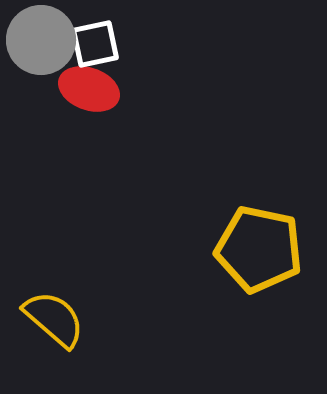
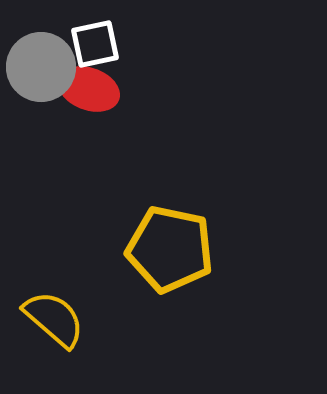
gray circle: moved 27 px down
yellow pentagon: moved 89 px left
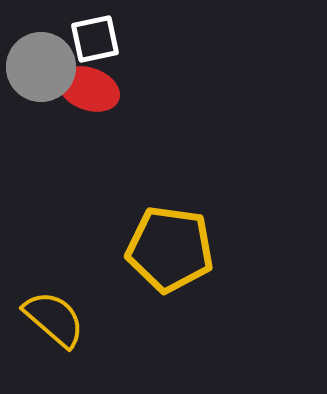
white square: moved 5 px up
yellow pentagon: rotated 4 degrees counterclockwise
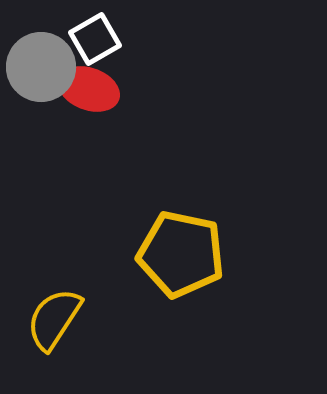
white square: rotated 18 degrees counterclockwise
yellow pentagon: moved 11 px right, 5 px down; rotated 4 degrees clockwise
yellow semicircle: rotated 98 degrees counterclockwise
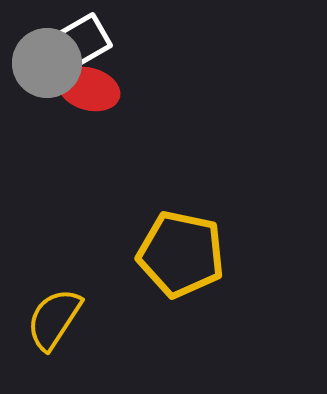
white square: moved 9 px left
gray circle: moved 6 px right, 4 px up
red ellipse: rotated 4 degrees counterclockwise
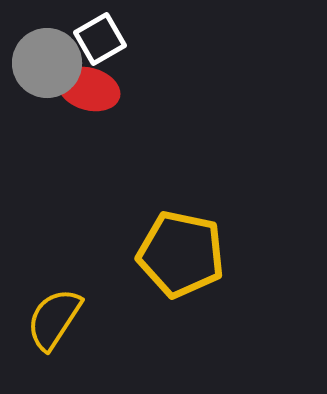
white square: moved 14 px right
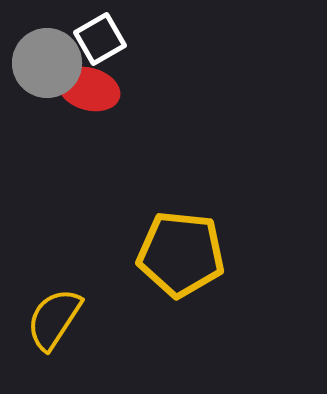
yellow pentagon: rotated 6 degrees counterclockwise
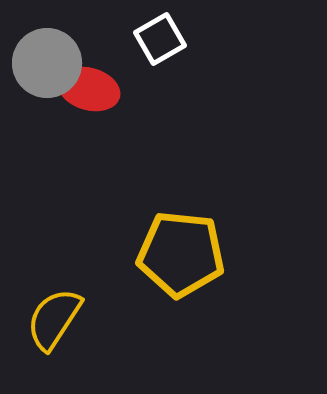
white square: moved 60 px right
